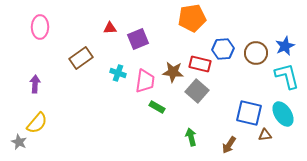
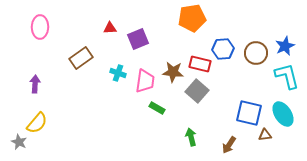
green rectangle: moved 1 px down
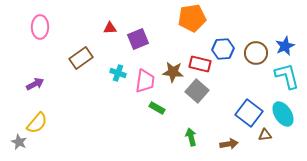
purple arrow: rotated 60 degrees clockwise
blue square: rotated 24 degrees clockwise
brown arrow: moved 1 px up; rotated 132 degrees counterclockwise
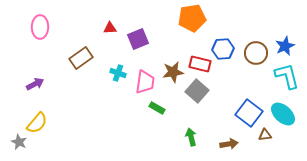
brown star: rotated 15 degrees counterclockwise
pink trapezoid: moved 1 px down
cyan ellipse: rotated 15 degrees counterclockwise
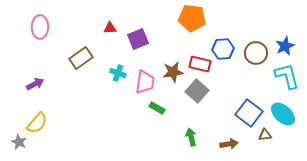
orange pentagon: rotated 16 degrees clockwise
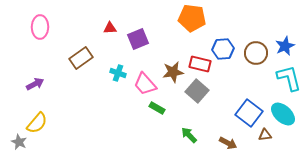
cyan L-shape: moved 2 px right, 2 px down
pink trapezoid: moved 2 px down; rotated 130 degrees clockwise
green arrow: moved 2 px left, 2 px up; rotated 30 degrees counterclockwise
brown arrow: moved 1 px left, 1 px up; rotated 36 degrees clockwise
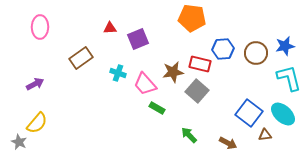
blue star: rotated 12 degrees clockwise
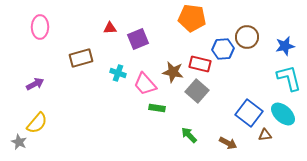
brown circle: moved 9 px left, 16 px up
brown rectangle: rotated 20 degrees clockwise
brown star: rotated 20 degrees clockwise
green rectangle: rotated 21 degrees counterclockwise
